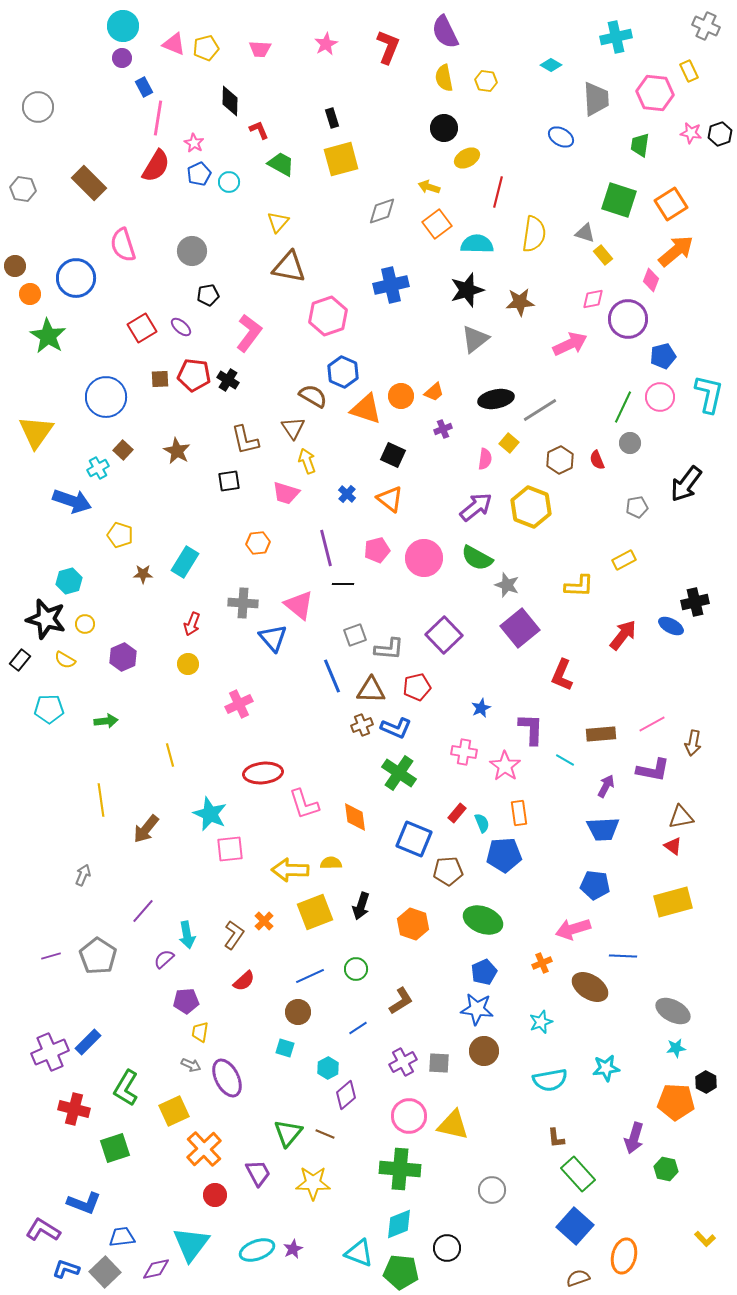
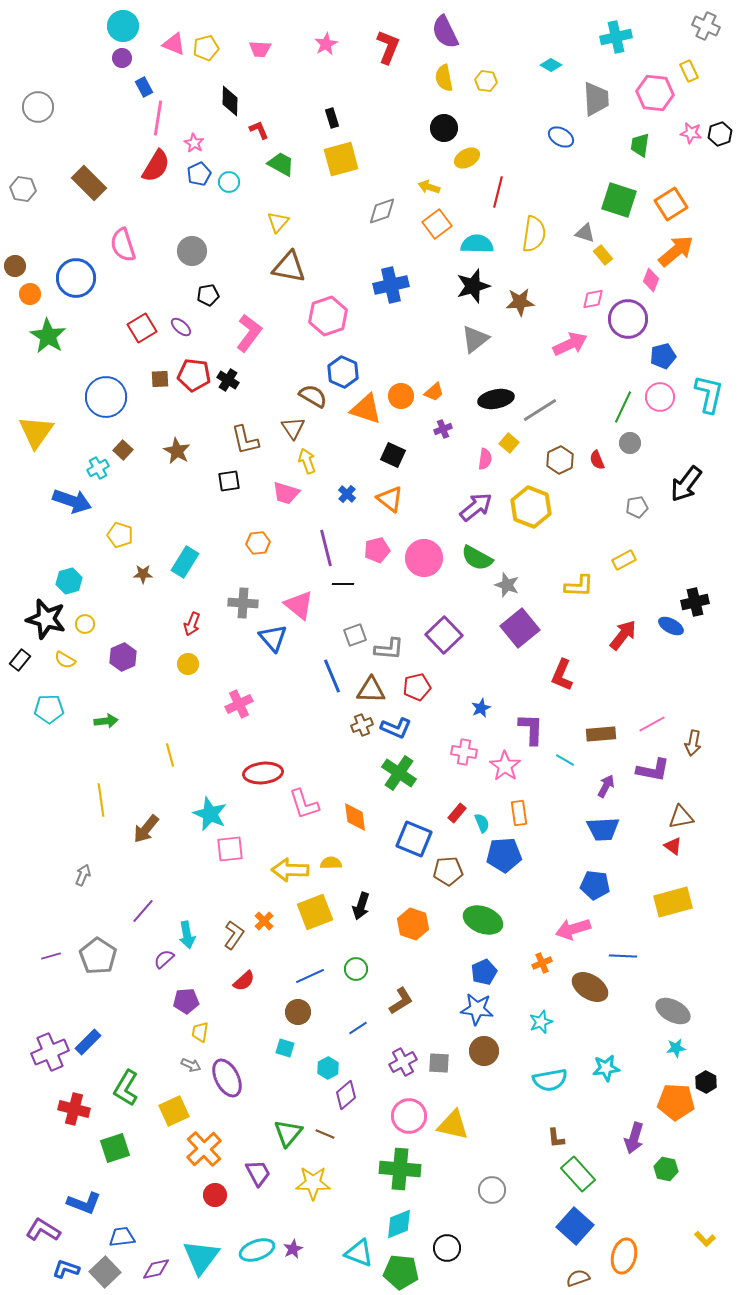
black star at (467, 290): moved 6 px right, 4 px up
cyan triangle at (191, 1244): moved 10 px right, 13 px down
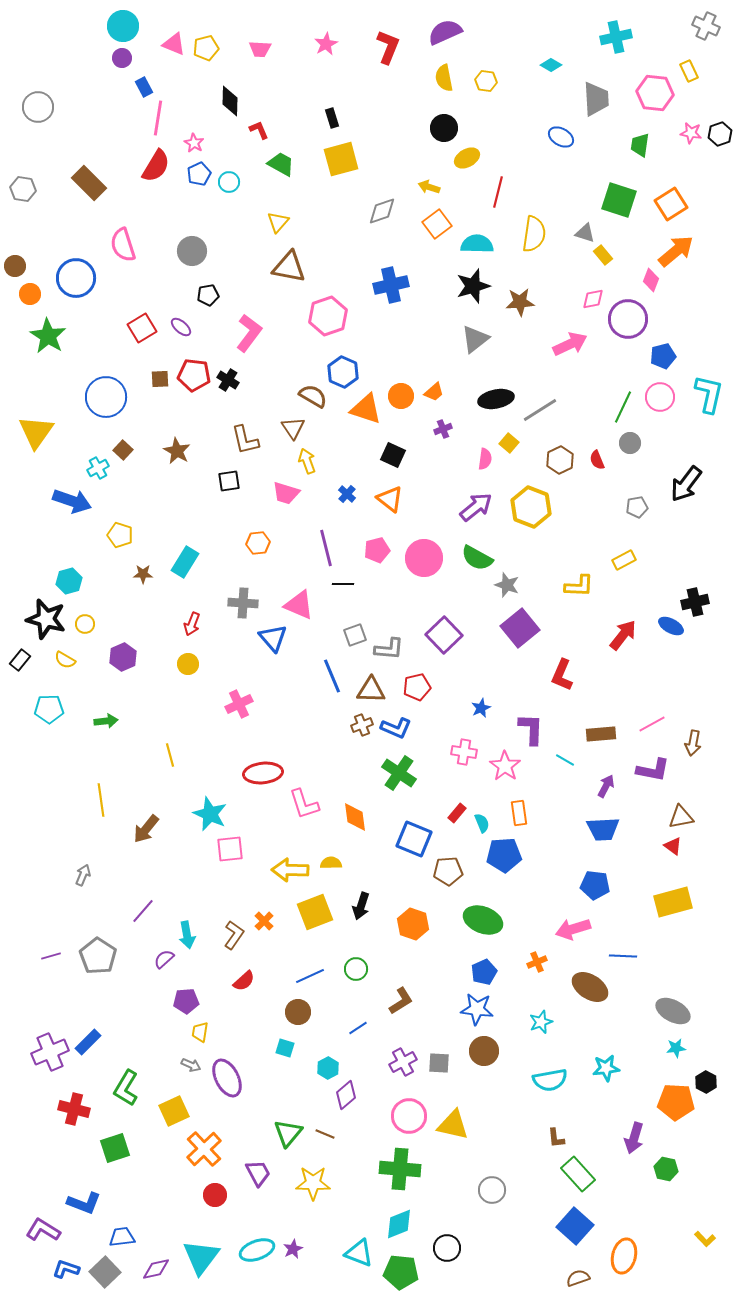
purple semicircle at (445, 32): rotated 92 degrees clockwise
pink triangle at (299, 605): rotated 16 degrees counterclockwise
orange cross at (542, 963): moved 5 px left, 1 px up
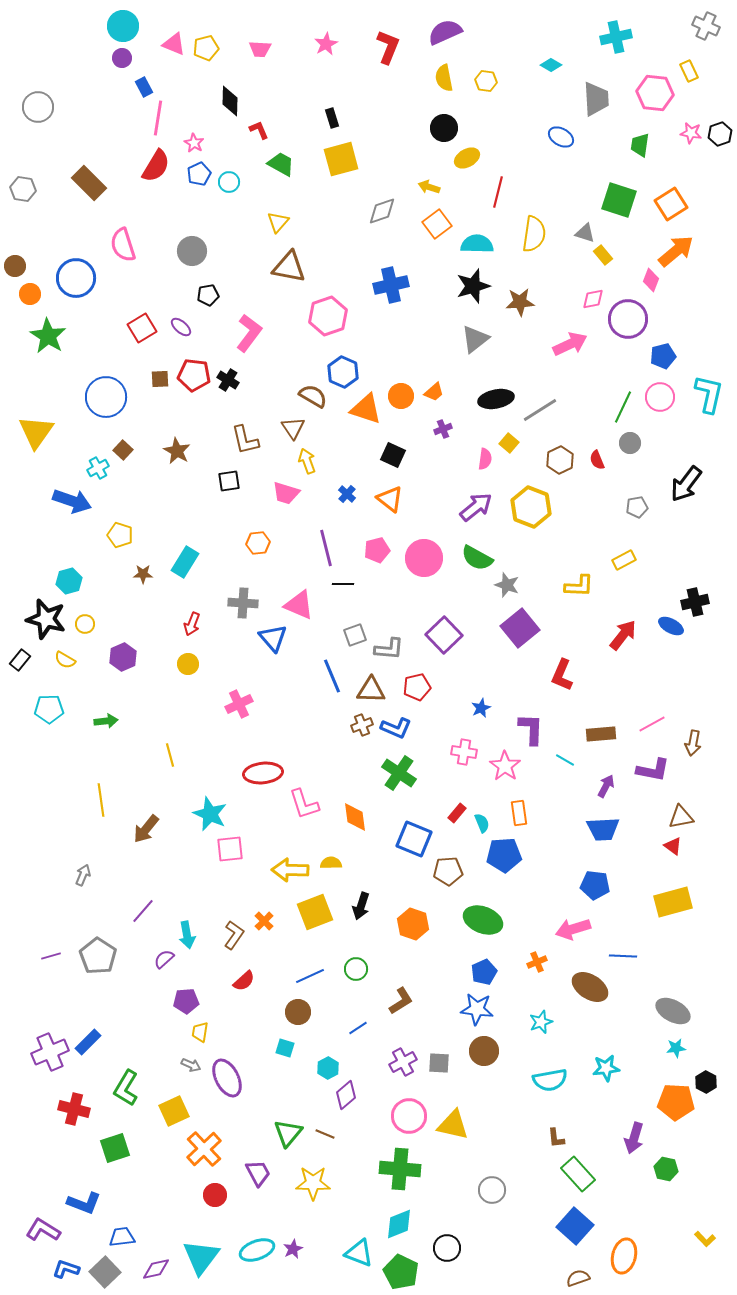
green pentagon at (401, 1272): rotated 20 degrees clockwise
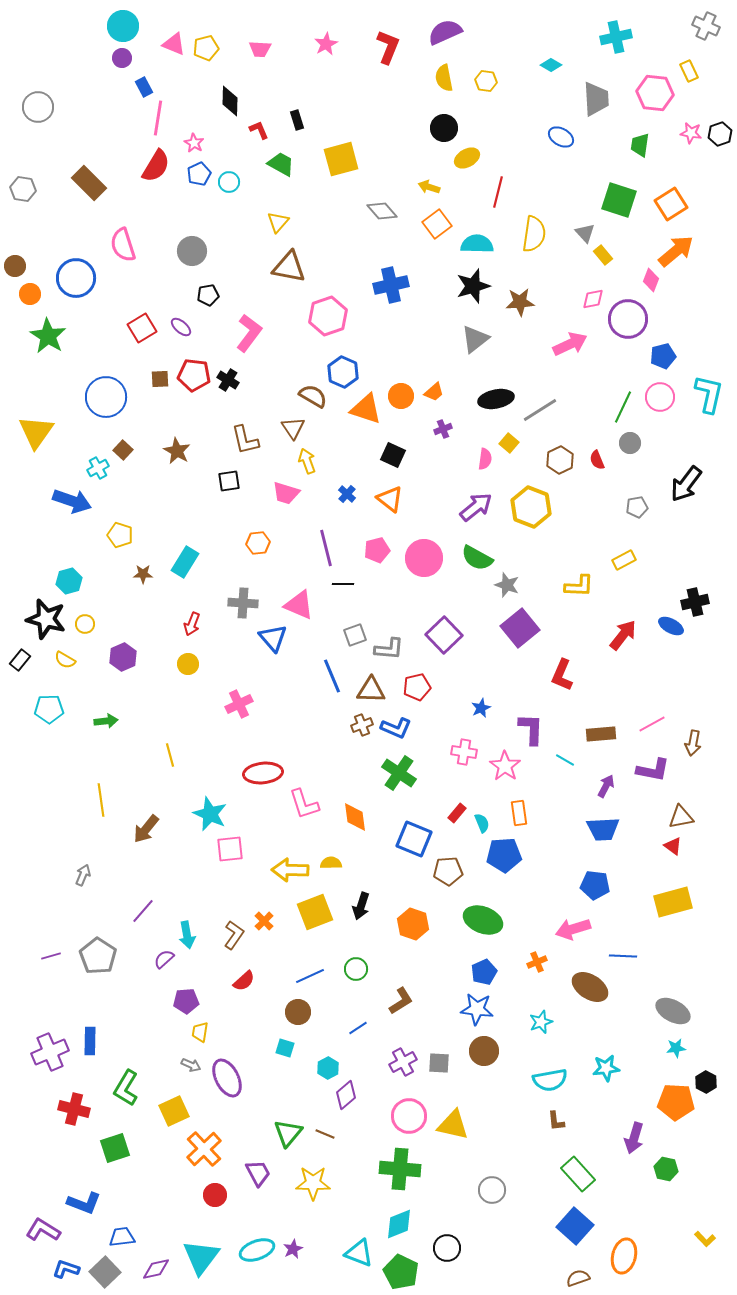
black rectangle at (332, 118): moved 35 px left, 2 px down
gray diamond at (382, 211): rotated 68 degrees clockwise
gray triangle at (585, 233): rotated 30 degrees clockwise
blue rectangle at (88, 1042): moved 2 px right, 1 px up; rotated 44 degrees counterclockwise
brown L-shape at (556, 1138): moved 17 px up
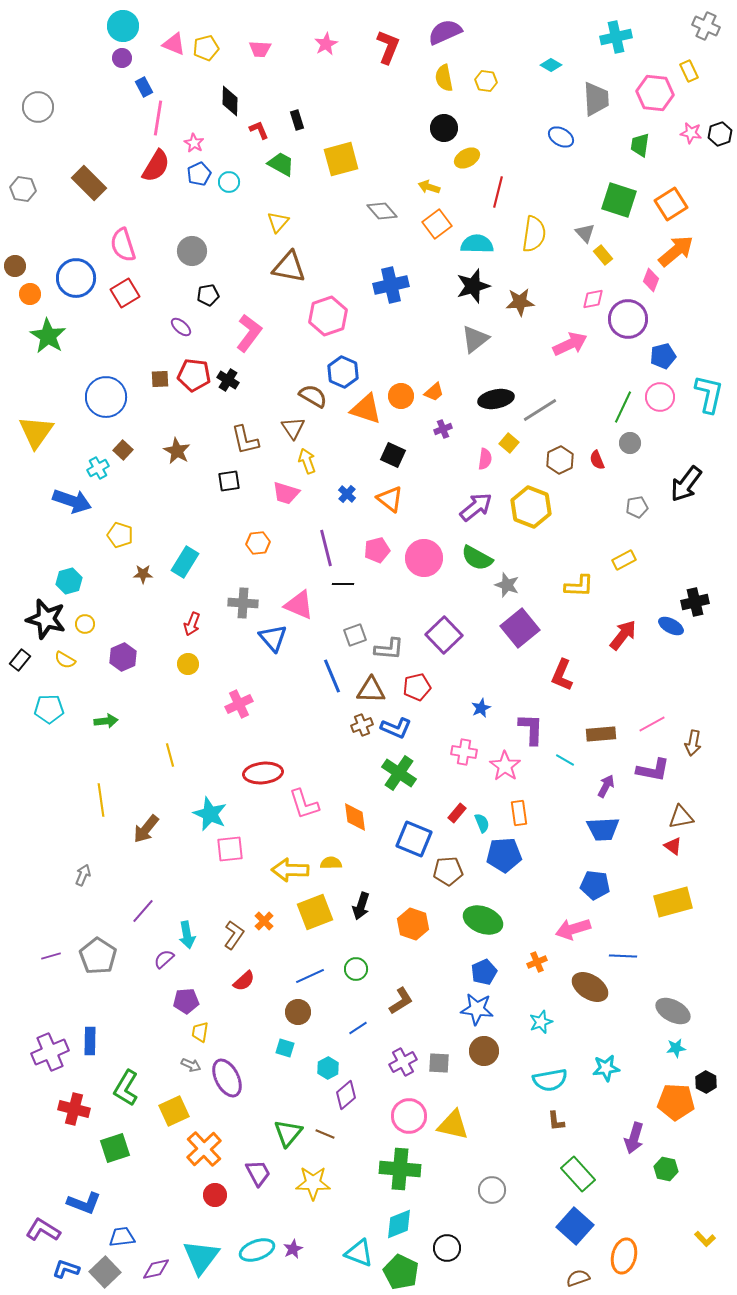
red square at (142, 328): moved 17 px left, 35 px up
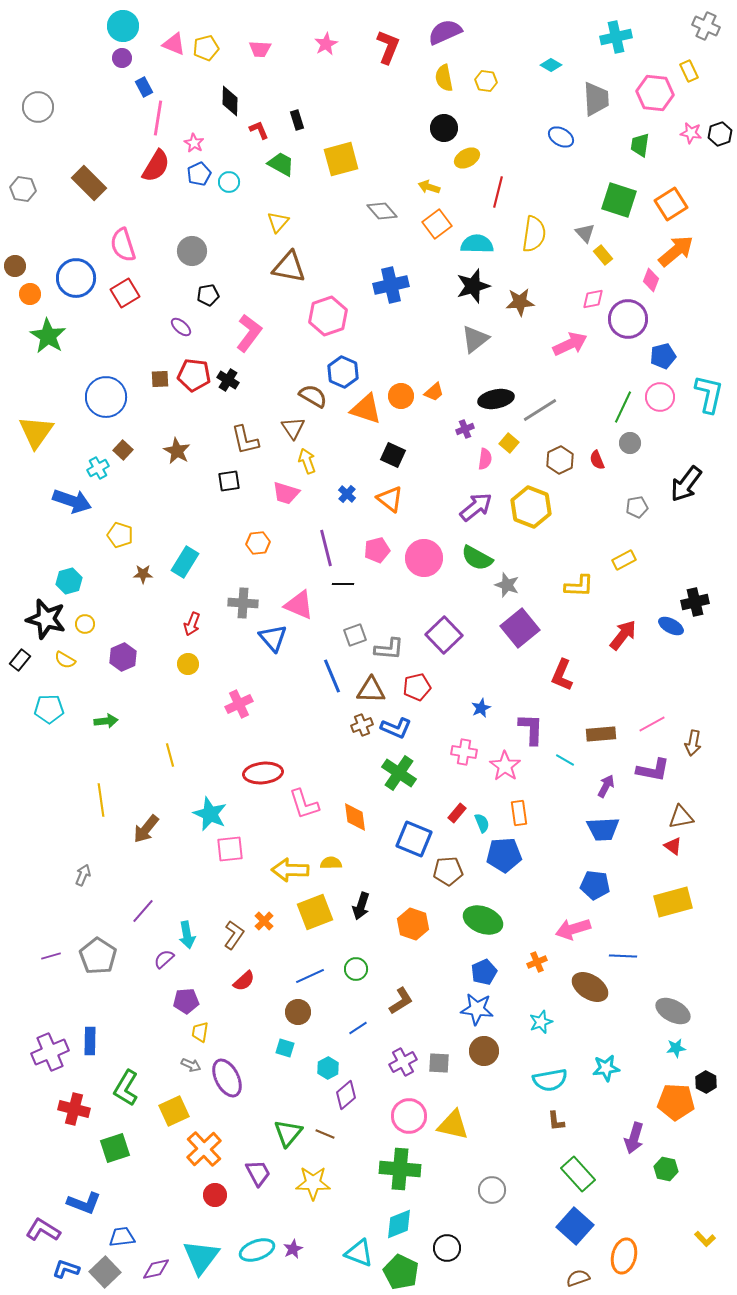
purple cross at (443, 429): moved 22 px right
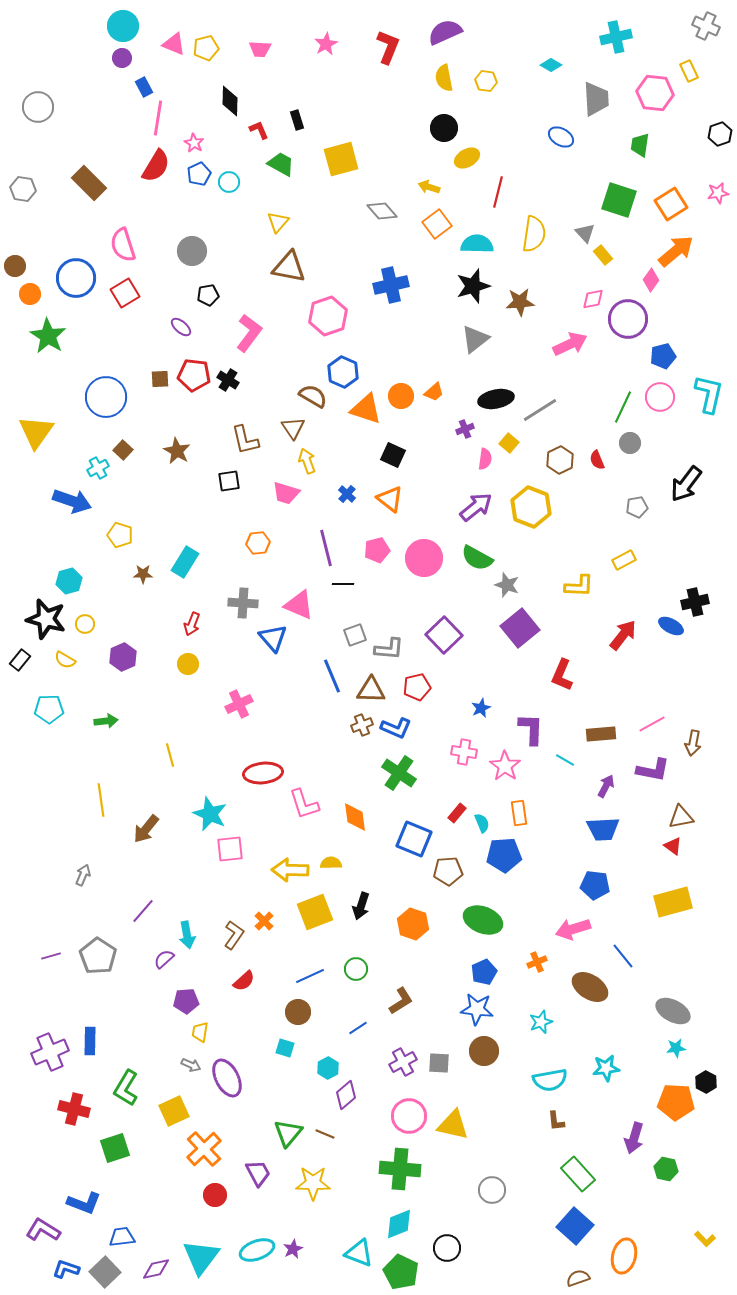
pink star at (691, 133): moved 27 px right, 60 px down; rotated 20 degrees counterclockwise
pink diamond at (651, 280): rotated 15 degrees clockwise
blue line at (623, 956): rotated 48 degrees clockwise
